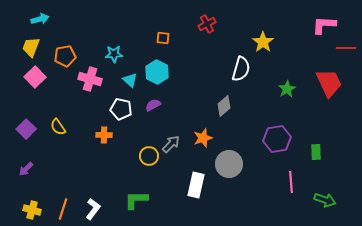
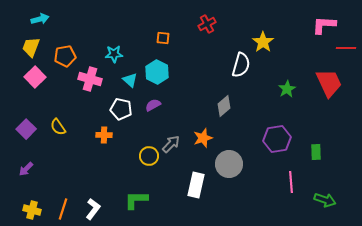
white semicircle: moved 4 px up
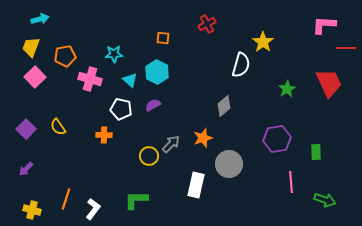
orange line: moved 3 px right, 10 px up
